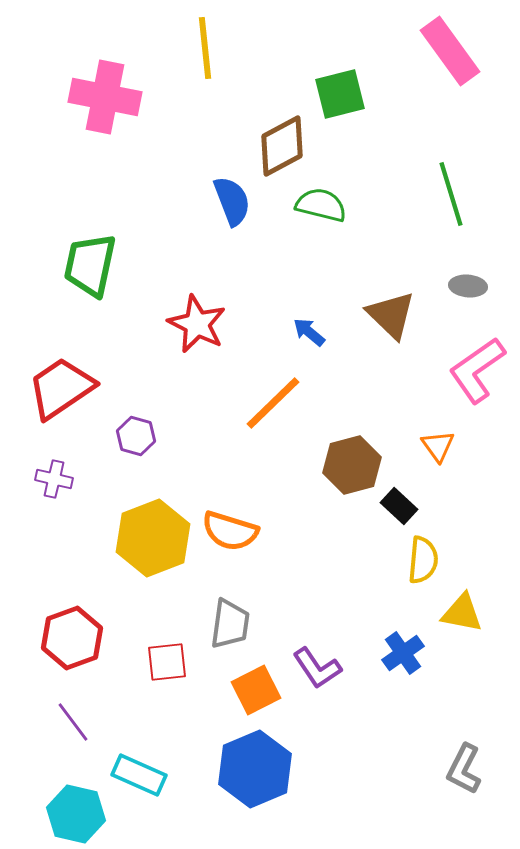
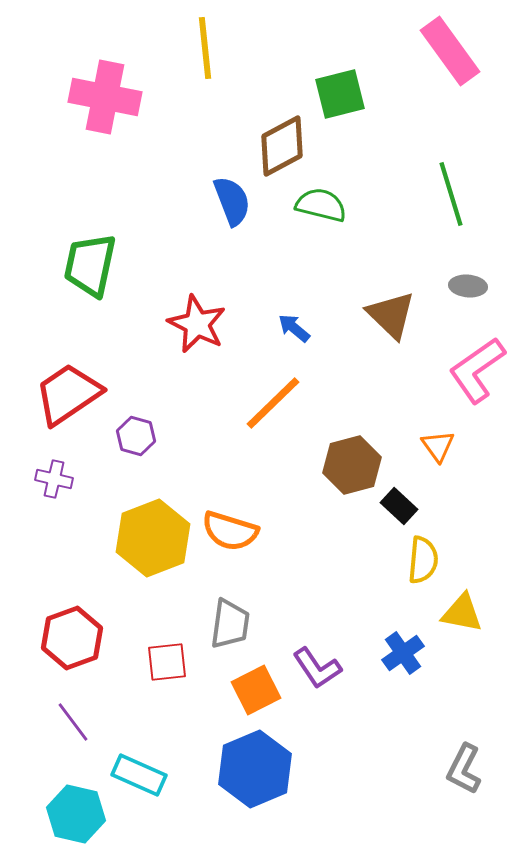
blue arrow: moved 15 px left, 4 px up
red trapezoid: moved 7 px right, 6 px down
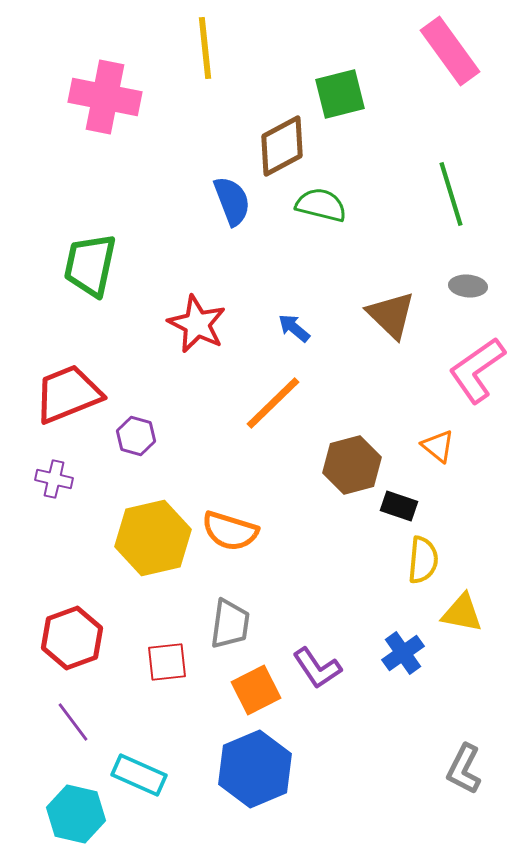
red trapezoid: rotated 12 degrees clockwise
orange triangle: rotated 15 degrees counterclockwise
black rectangle: rotated 24 degrees counterclockwise
yellow hexagon: rotated 8 degrees clockwise
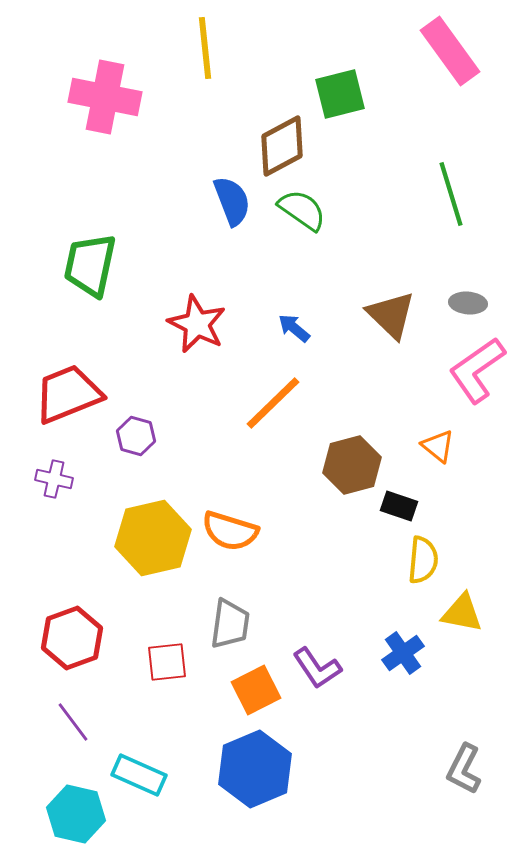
green semicircle: moved 19 px left, 5 px down; rotated 21 degrees clockwise
gray ellipse: moved 17 px down
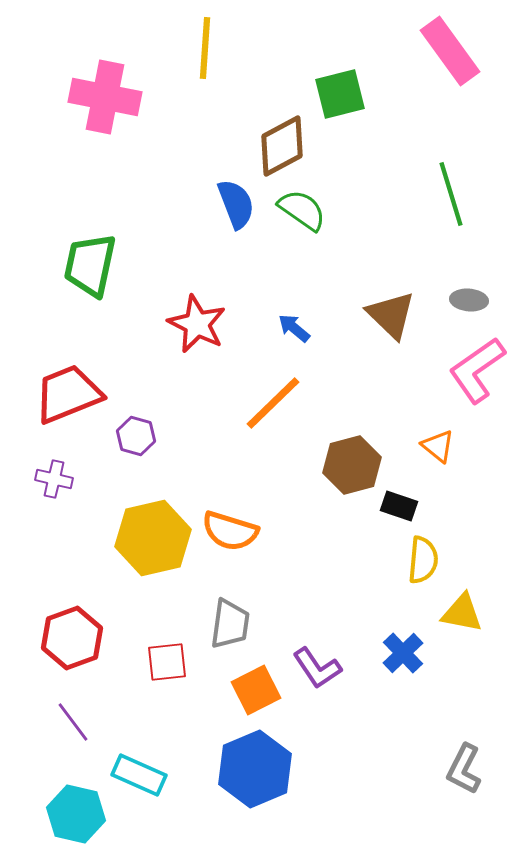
yellow line: rotated 10 degrees clockwise
blue semicircle: moved 4 px right, 3 px down
gray ellipse: moved 1 px right, 3 px up
blue cross: rotated 9 degrees counterclockwise
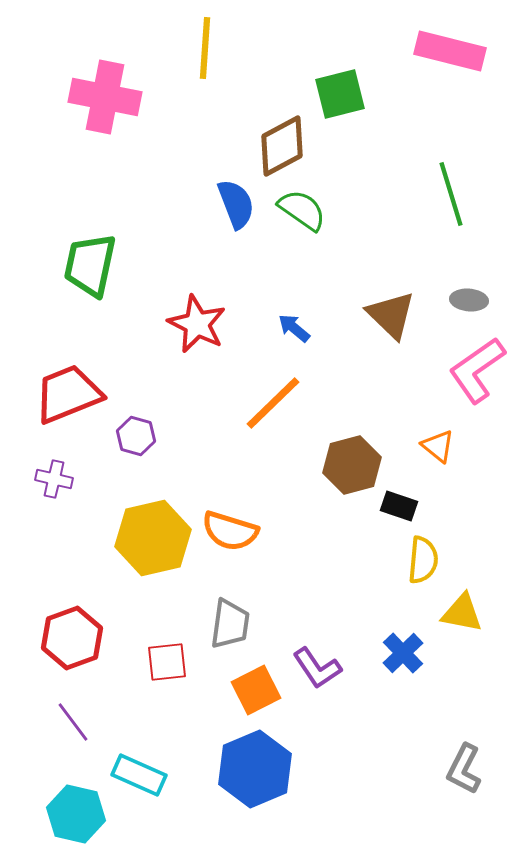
pink rectangle: rotated 40 degrees counterclockwise
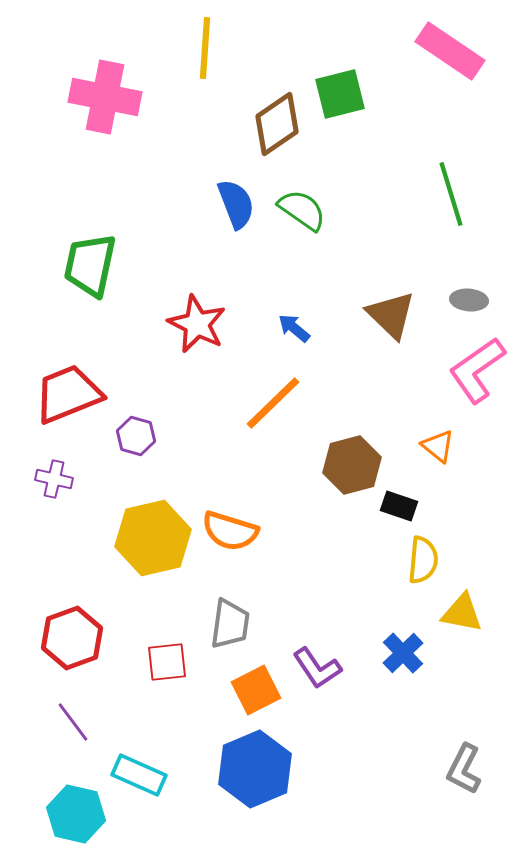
pink rectangle: rotated 20 degrees clockwise
brown diamond: moved 5 px left, 22 px up; rotated 6 degrees counterclockwise
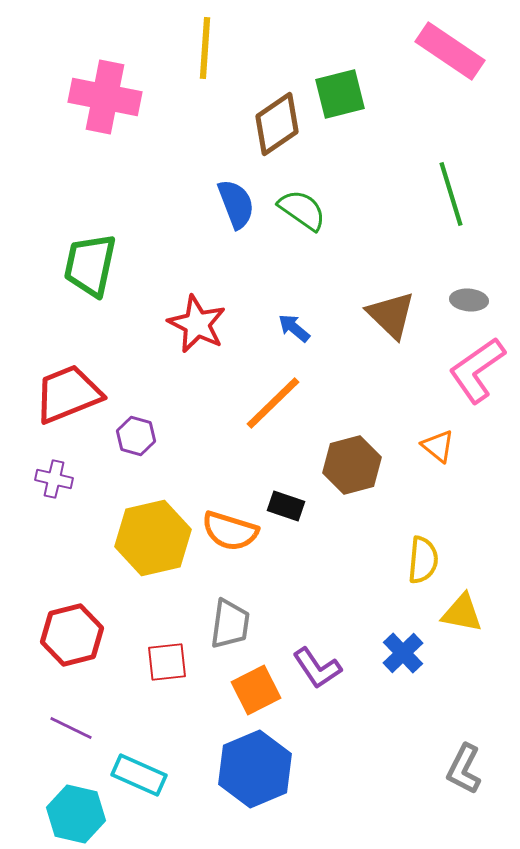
black rectangle: moved 113 px left
red hexagon: moved 3 px up; rotated 6 degrees clockwise
purple line: moved 2 px left, 6 px down; rotated 27 degrees counterclockwise
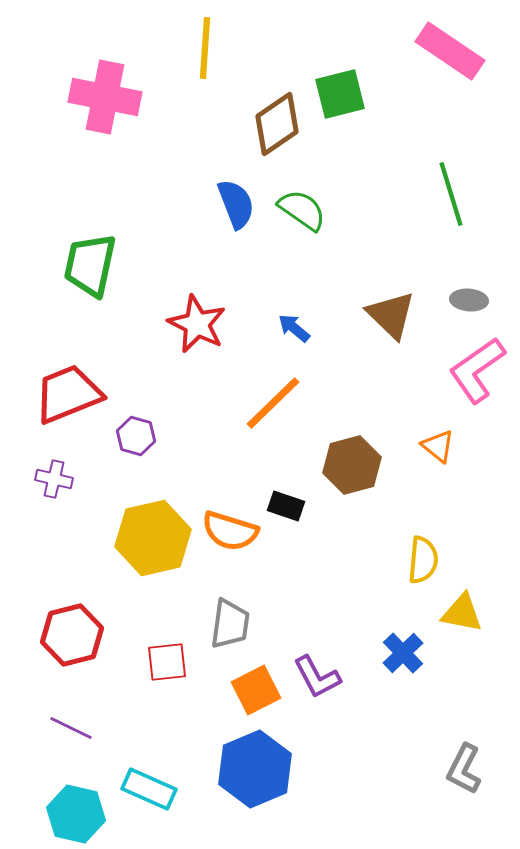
purple L-shape: moved 9 px down; rotated 6 degrees clockwise
cyan rectangle: moved 10 px right, 14 px down
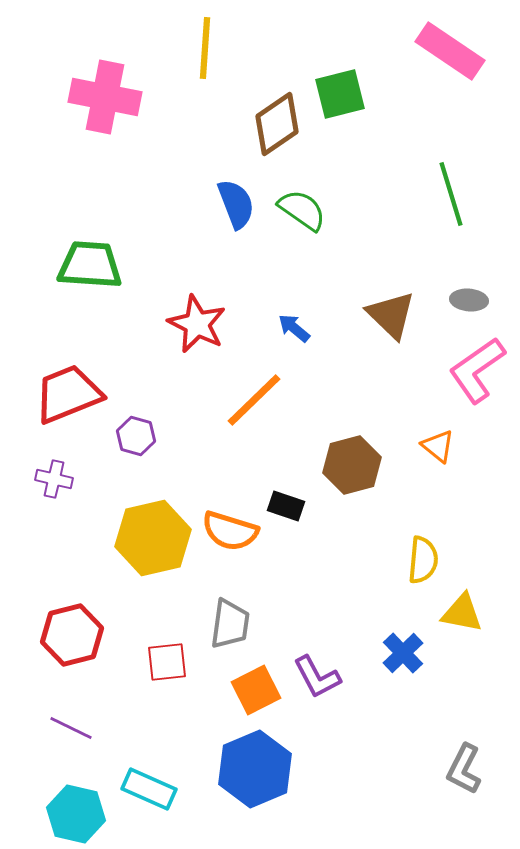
green trapezoid: rotated 82 degrees clockwise
orange line: moved 19 px left, 3 px up
